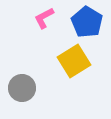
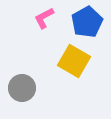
blue pentagon: rotated 12 degrees clockwise
yellow square: rotated 28 degrees counterclockwise
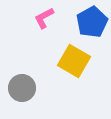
blue pentagon: moved 5 px right
